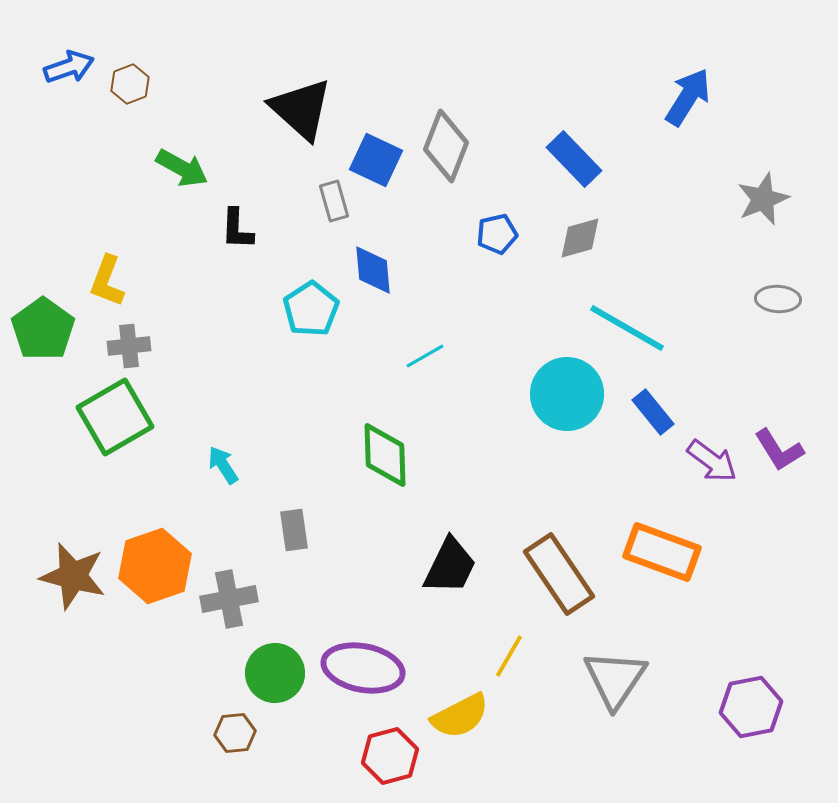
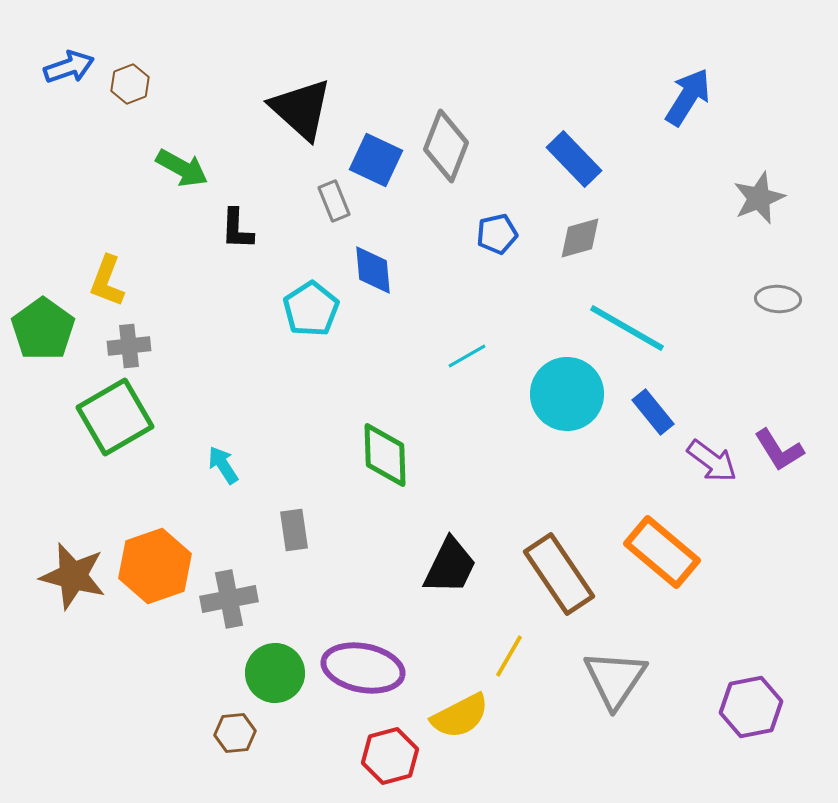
gray star at (763, 199): moved 4 px left, 1 px up
gray rectangle at (334, 201): rotated 6 degrees counterclockwise
cyan line at (425, 356): moved 42 px right
orange rectangle at (662, 552): rotated 20 degrees clockwise
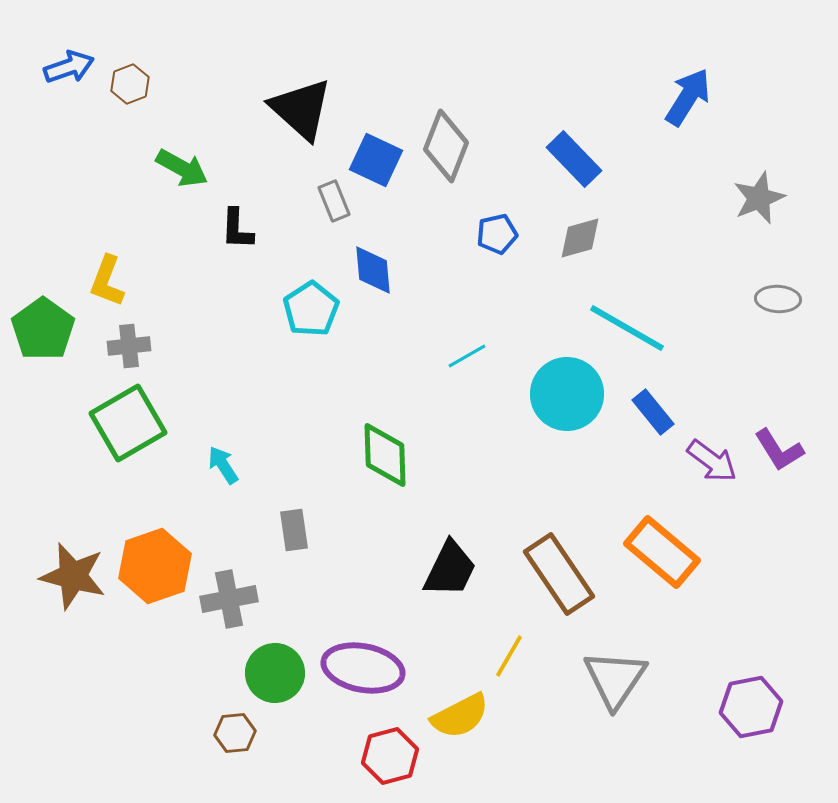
green square at (115, 417): moved 13 px right, 6 px down
black trapezoid at (450, 566): moved 3 px down
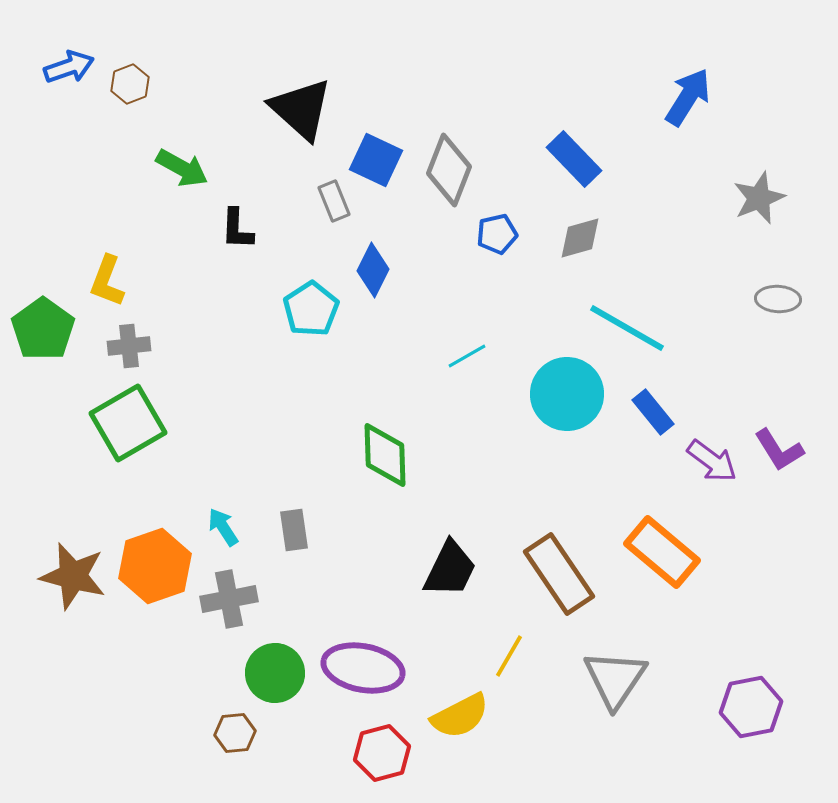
gray diamond at (446, 146): moved 3 px right, 24 px down
blue diamond at (373, 270): rotated 32 degrees clockwise
cyan arrow at (223, 465): moved 62 px down
red hexagon at (390, 756): moved 8 px left, 3 px up
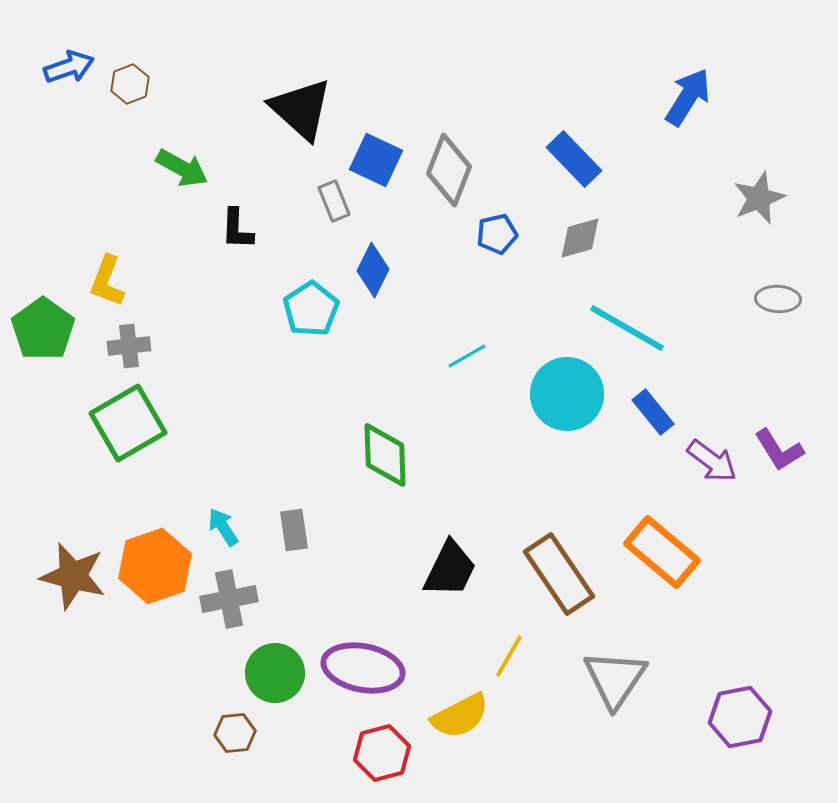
purple hexagon at (751, 707): moved 11 px left, 10 px down
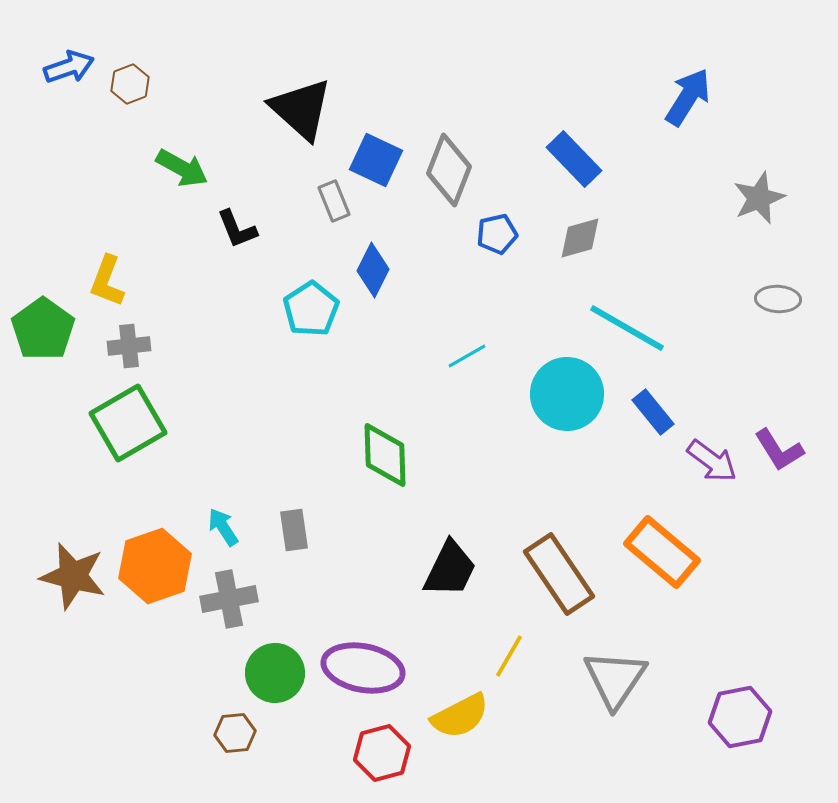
black L-shape at (237, 229): rotated 24 degrees counterclockwise
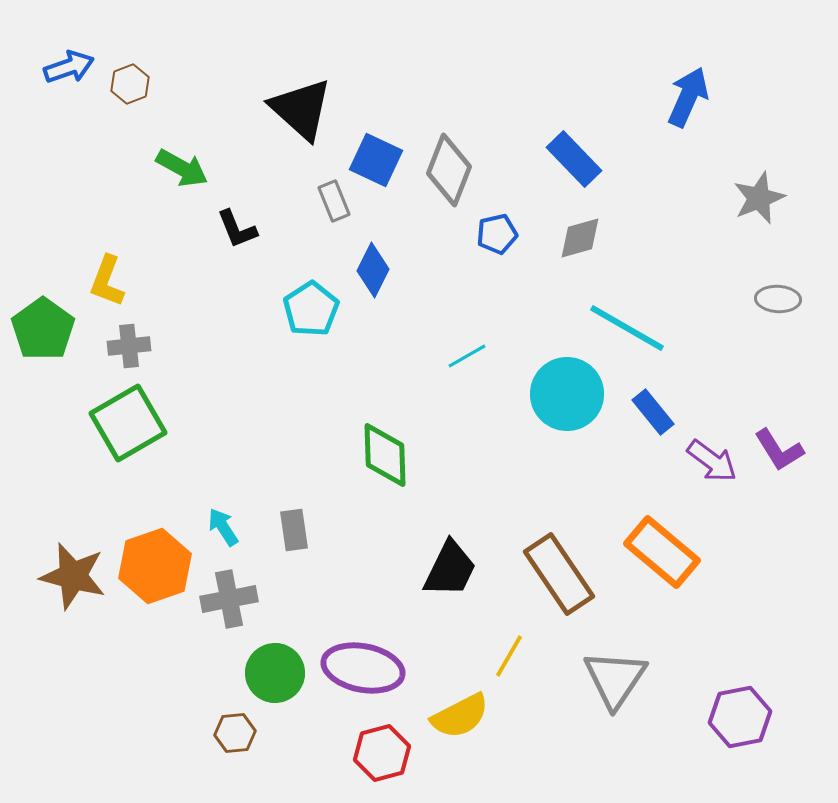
blue arrow at (688, 97): rotated 8 degrees counterclockwise
